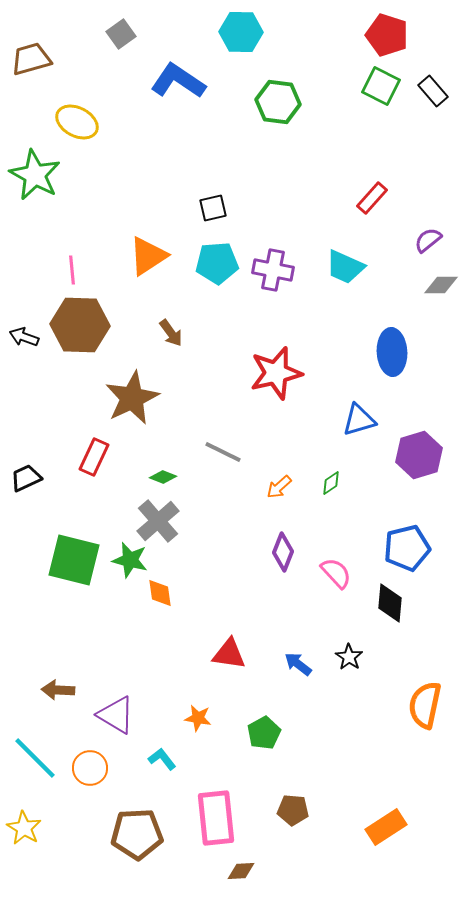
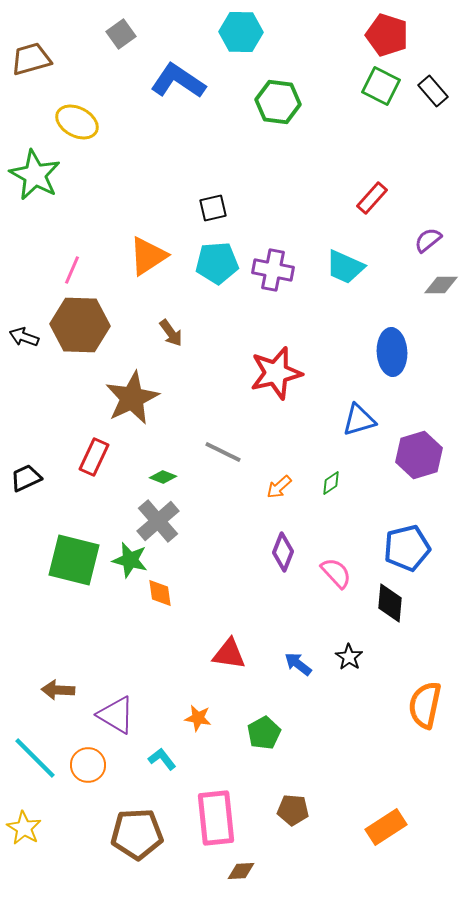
pink line at (72, 270): rotated 28 degrees clockwise
orange circle at (90, 768): moved 2 px left, 3 px up
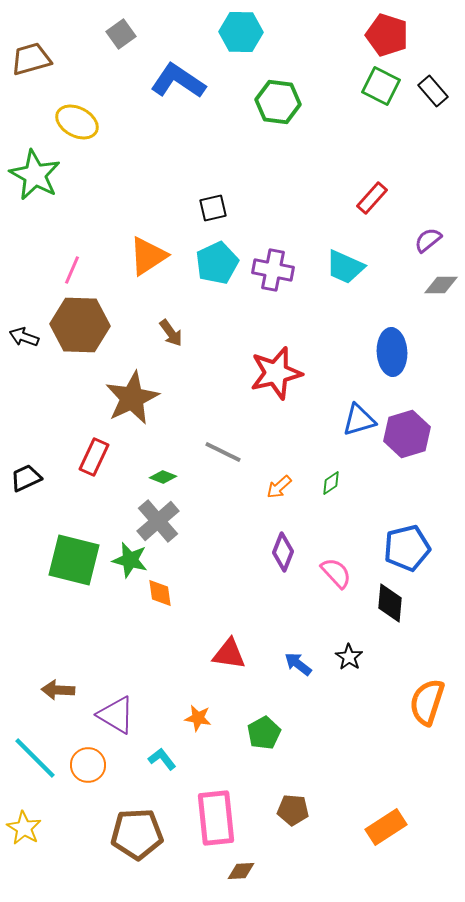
cyan pentagon at (217, 263): rotated 21 degrees counterclockwise
purple hexagon at (419, 455): moved 12 px left, 21 px up
orange semicircle at (425, 705): moved 2 px right, 3 px up; rotated 6 degrees clockwise
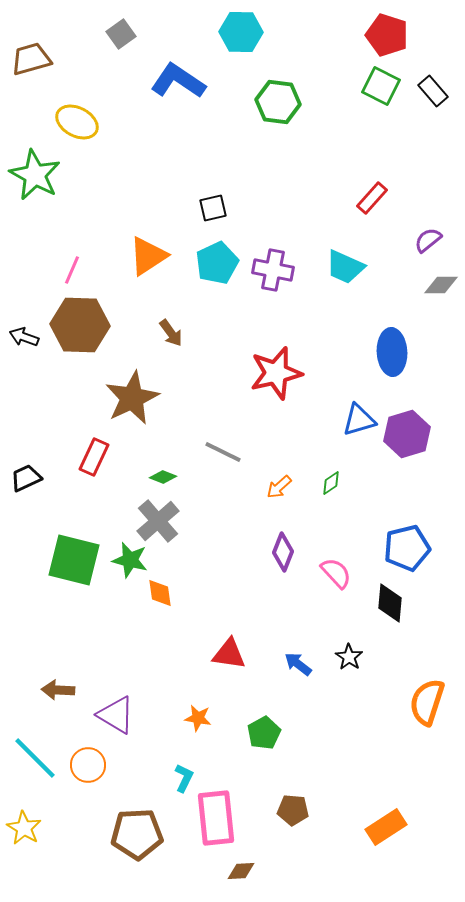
cyan L-shape at (162, 759): moved 22 px right, 19 px down; rotated 64 degrees clockwise
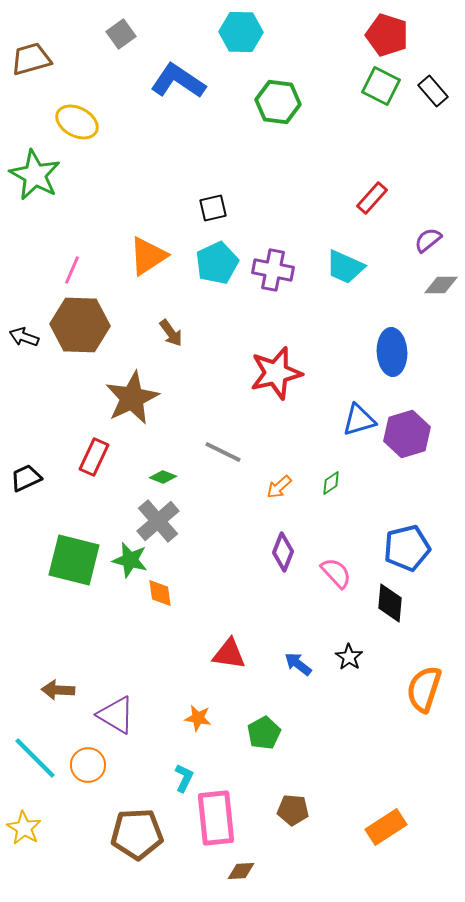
orange semicircle at (427, 702): moved 3 px left, 13 px up
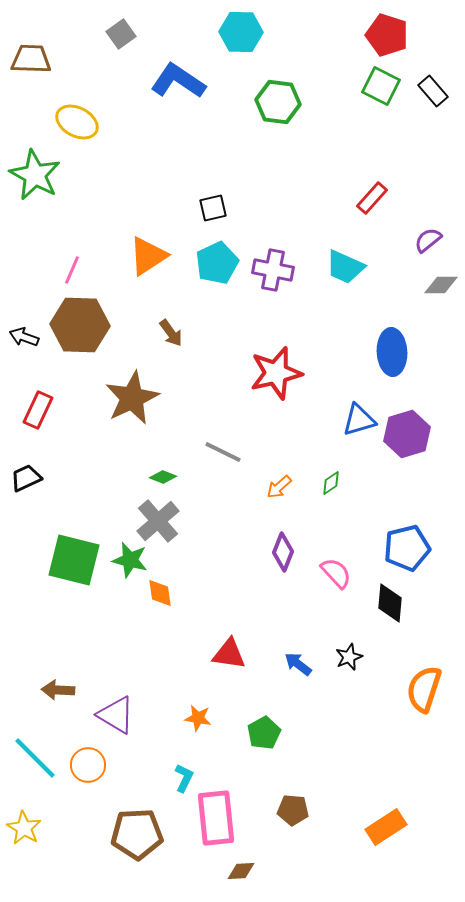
brown trapezoid at (31, 59): rotated 18 degrees clockwise
red rectangle at (94, 457): moved 56 px left, 47 px up
black star at (349, 657): rotated 16 degrees clockwise
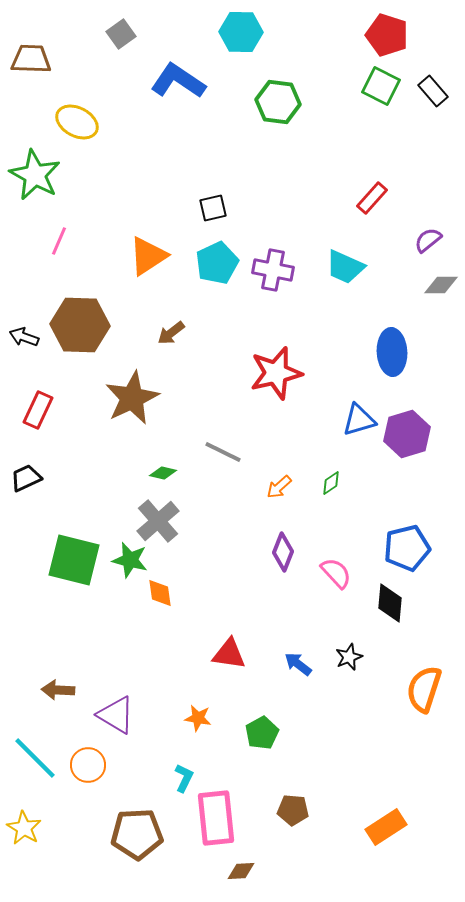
pink line at (72, 270): moved 13 px left, 29 px up
brown arrow at (171, 333): rotated 88 degrees clockwise
green diamond at (163, 477): moved 4 px up; rotated 8 degrees counterclockwise
green pentagon at (264, 733): moved 2 px left
